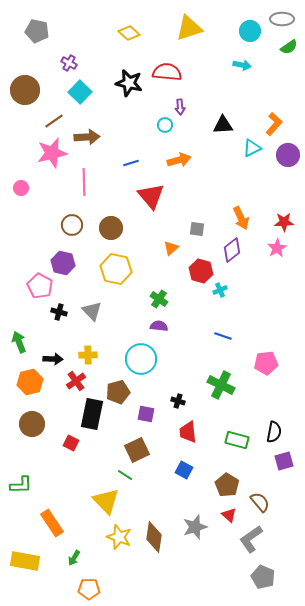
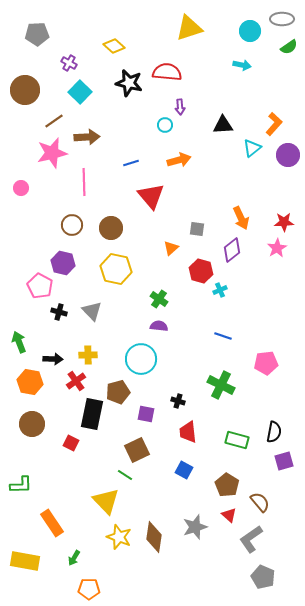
gray pentagon at (37, 31): moved 3 px down; rotated 15 degrees counterclockwise
yellow diamond at (129, 33): moved 15 px left, 13 px down
cyan triangle at (252, 148): rotated 12 degrees counterclockwise
orange hexagon at (30, 382): rotated 25 degrees clockwise
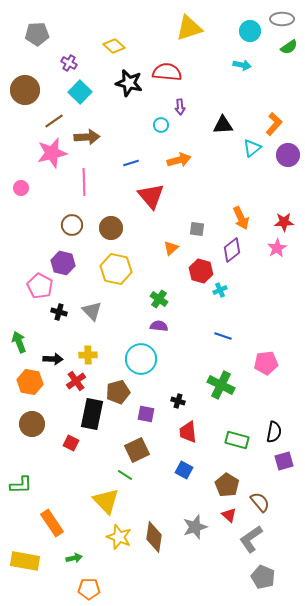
cyan circle at (165, 125): moved 4 px left
green arrow at (74, 558): rotated 133 degrees counterclockwise
